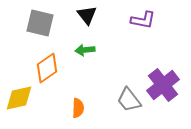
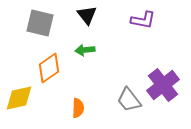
orange diamond: moved 2 px right
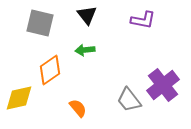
orange diamond: moved 1 px right, 2 px down
orange semicircle: rotated 42 degrees counterclockwise
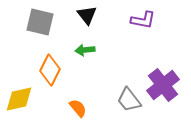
gray square: moved 1 px up
orange diamond: rotated 28 degrees counterclockwise
yellow diamond: moved 1 px down
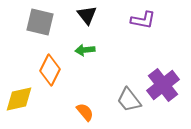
orange semicircle: moved 7 px right, 4 px down
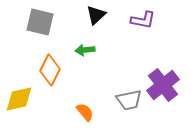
black triangle: moved 9 px right; rotated 25 degrees clockwise
gray trapezoid: rotated 64 degrees counterclockwise
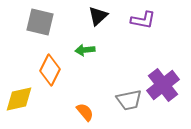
black triangle: moved 2 px right, 1 px down
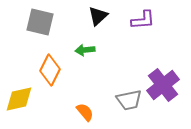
purple L-shape: rotated 15 degrees counterclockwise
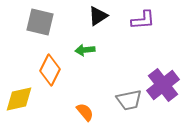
black triangle: rotated 10 degrees clockwise
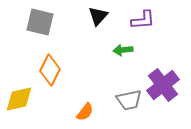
black triangle: rotated 15 degrees counterclockwise
green arrow: moved 38 px right
orange semicircle: rotated 78 degrees clockwise
